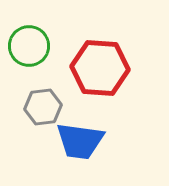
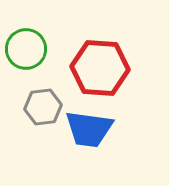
green circle: moved 3 px left, 3 px down
blue trapezoid: moved 9 px right, 12 px up
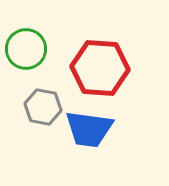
gray hexagon: rotated 18 degrees clockwise
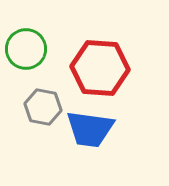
blue trapezoid: moved 1 px right
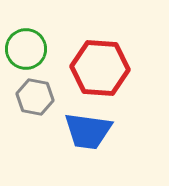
gray hexagon: moved 8 px left, 10 px up
blue trapezoid: moved 2 px left, 2 px down
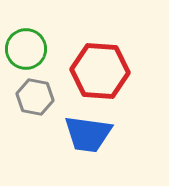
red hexagon: moved 3 px down
blue trapezoid: moved 3 px down
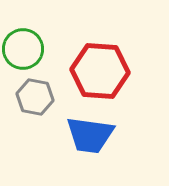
green circle: moved 3 px left
blue trapezoid: moved 2 px right, 1 px down
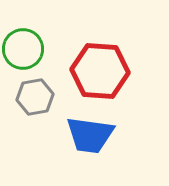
gray hexagon: rotated 21 degrees counterclockwise
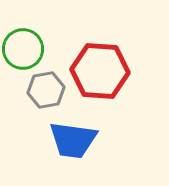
gray hexagon: moved 11 px right, 7 px up
blue trapezoid: moved 17 px left, 5 px down
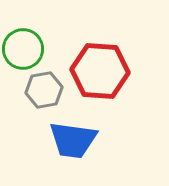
gray hexagon: moved 2 px left
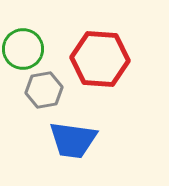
red hexagon: moved 12 px up
